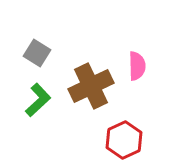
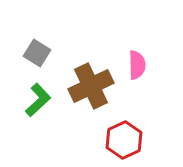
pink semicircle: moved 1 px up
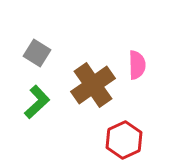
brown cross: moved 2 px right, 1 px up; rotated 9 degrees counterclockwise
green L-shape: moved 1 px left, 2 px down
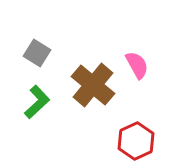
pink semicircle: rotated 28 degrees counterclockwise
brown cross: rotated 15 degrees counterclockwise
red hexagon: moved 12 px right, 1 px down
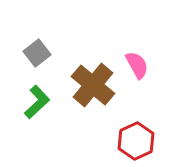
gray square: rotated 20 degrees clockwise
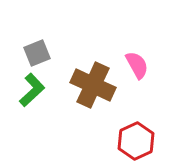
gray square: rotated 16 degrees clockwise
brown cross: rotated 15 degrees counterclockwise
green L-shape: moved 5 px left, 12 px up
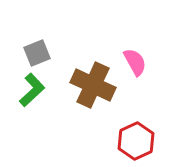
pink semicircle: moved 2 px left, 3 px up
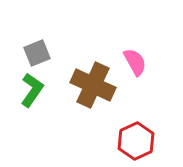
green L-shape: rotated 12 degrees counterclockwise
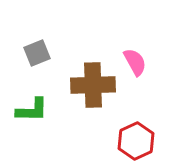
brown cross: rotated 27 degrees counterclockwise
green L-shape: moved 20 px down; rotated 56 degrees clockwise
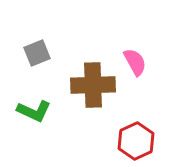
green L-shape: moved 2 px right, 1 px down; rotated 24 degrees clockwise
